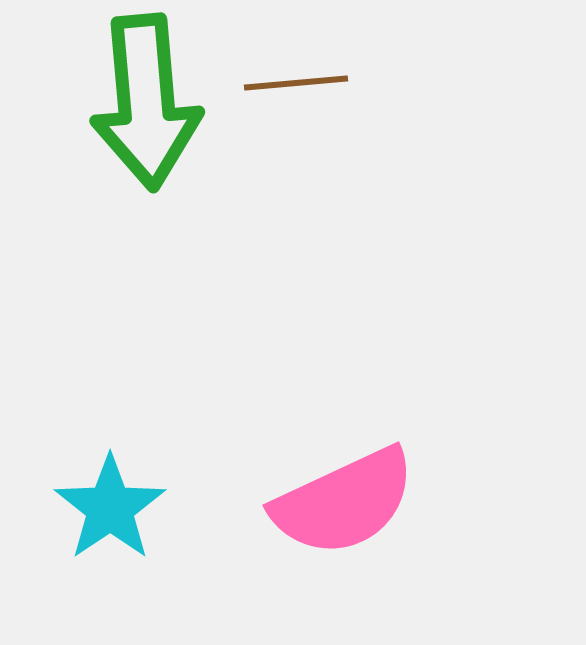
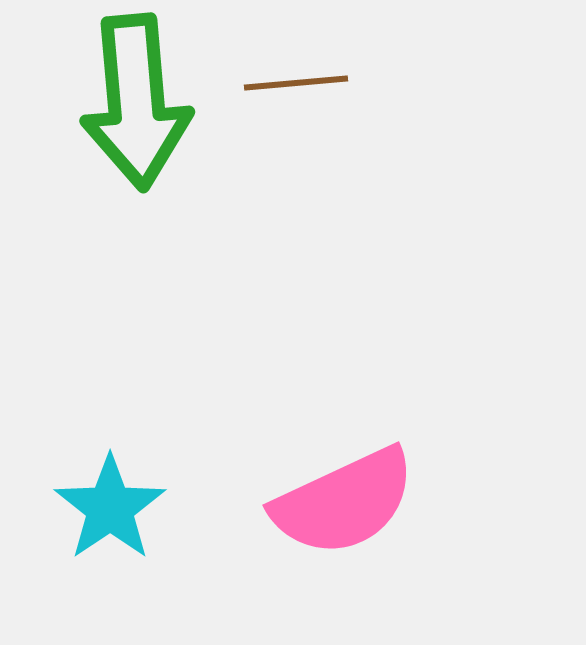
green arrow: moved 10 px left
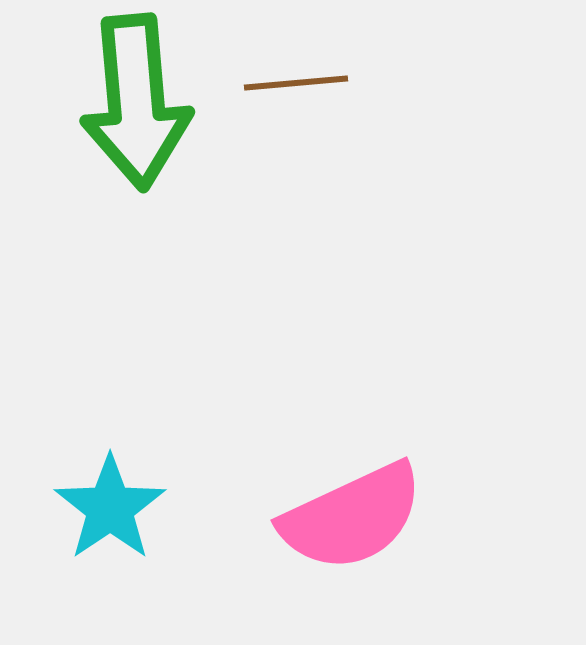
pink semicircle: moved 8 px right, 15 px down
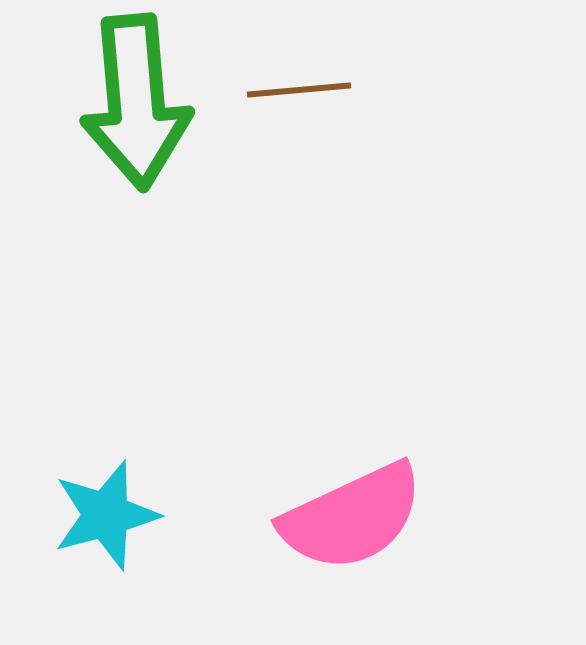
brown line: moved 3 px right, 7 px down
cyan star: moved 4 px left, 7 px down; rotated 19 degrees clockwise
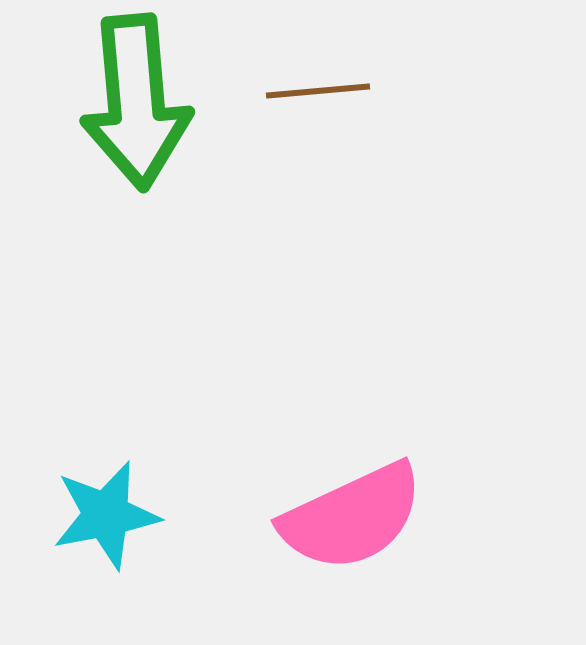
brown line: moved 19 px right, 1 px down
cyan star: rotated 4 degrees clockwise
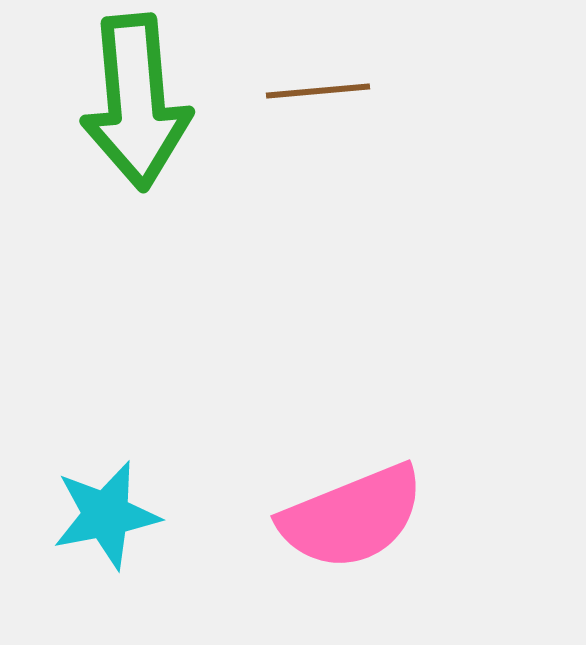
pink semicircle: rotated 3 degrees clockwise
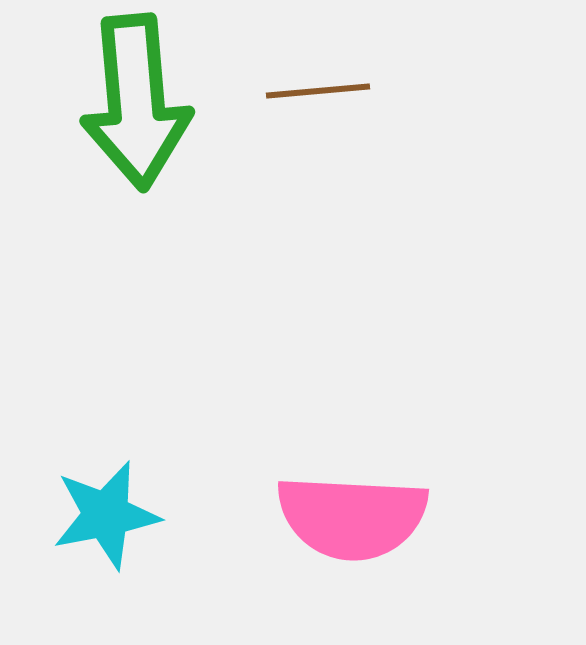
pink semicircle: rotated 25 degrees clockwise
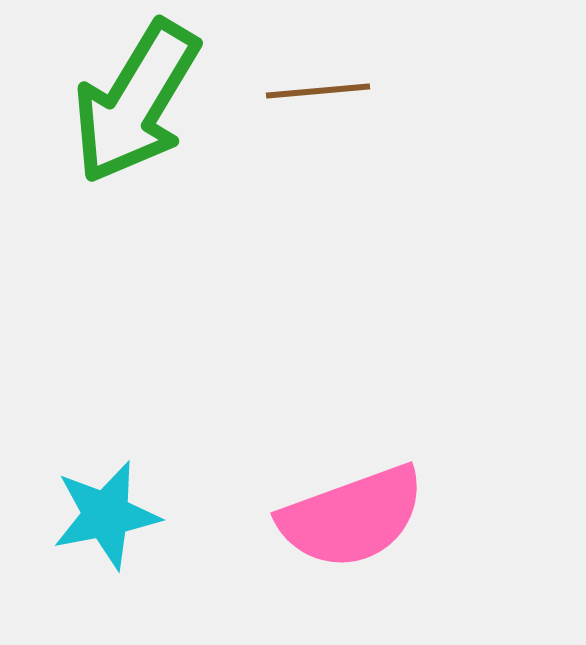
green arrow: rotated 36 degrees clockwise
pink semicircle: rotated 23 degrees counterclockwise
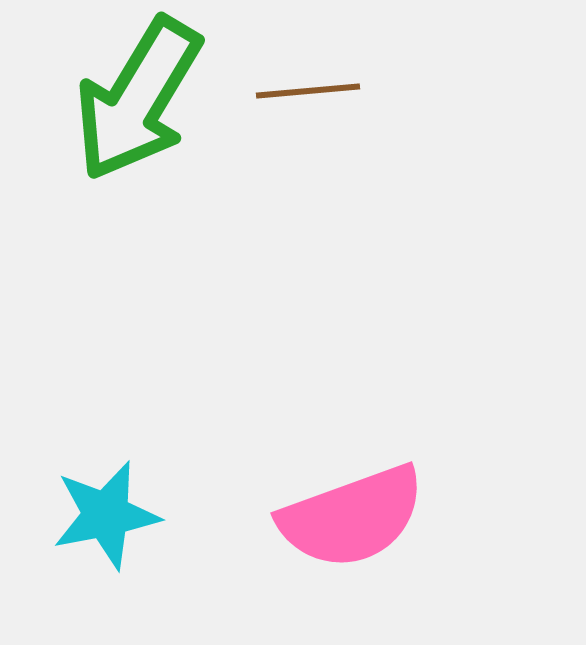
brown line: moved 10 px left
green arrow: moved 2 px right, 3 px up
